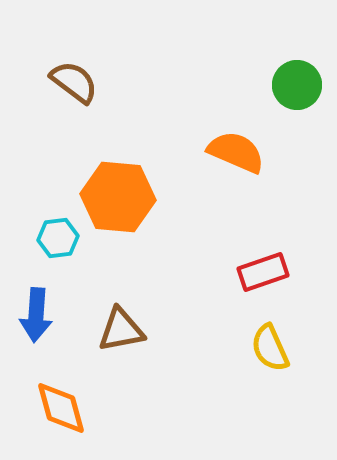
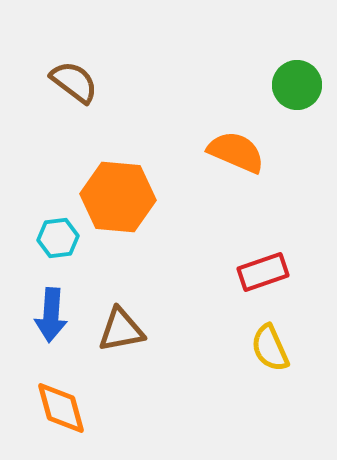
blue arrow: moved 15 px right
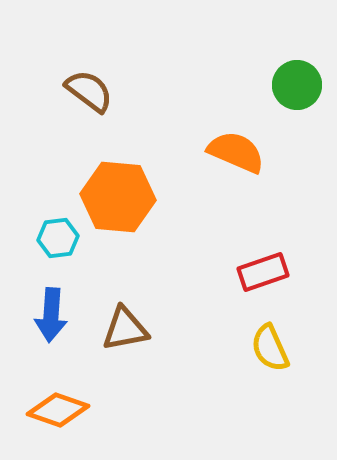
brown semicircle: moved 15 px right, 9 px down
brown triangle: moved 4 px right, 1 px up
orange diamond: moved 3 px left, 2 px down; rotated 56 degrees counterclockwise
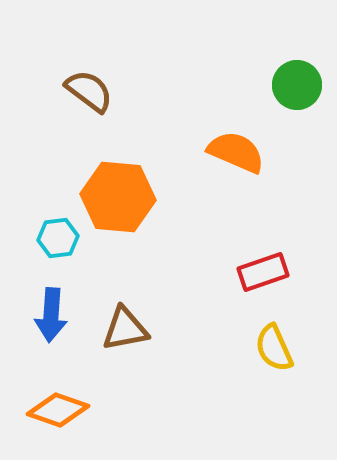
yellow semicircle: moved 4 px right
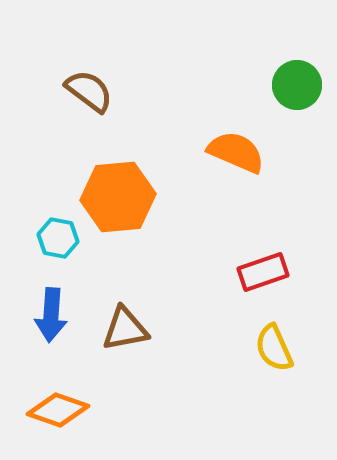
orange hexagon: rotated 10 degrees counterclockwise
cyan hexagon: rotated 18 degrees clockwise
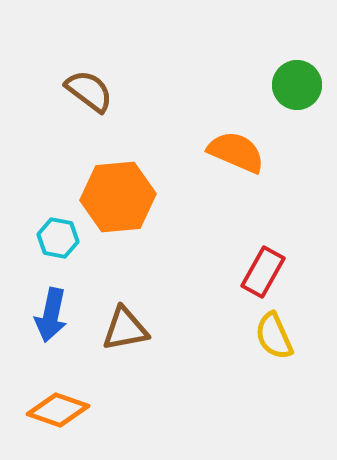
red rectangle: rotated 42 degrees counterclockwise
blue arrow: rotated 8 degrees clockwise
yellow semicircle: moved 12 px up
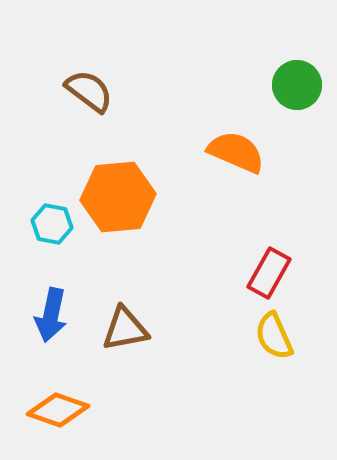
cyan hexagon: moved 6 px left, 14 px up
red rectangle: moved 6 px right, 1 px down
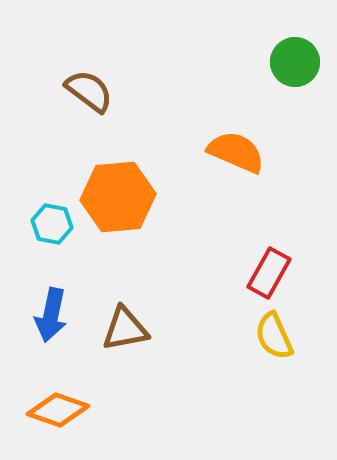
green circle: moved 2 px left, 23 px up
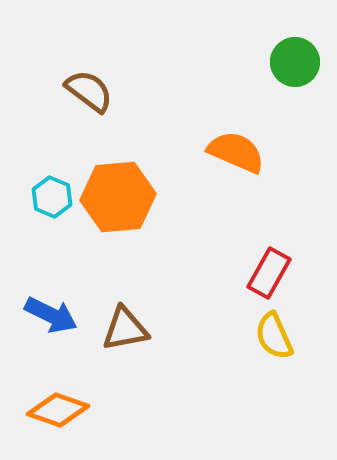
cyan hexagon: moved 27 px up; rotated 12 degrees clockwise
blue arrow: rotated 76 degrees counterclockwise
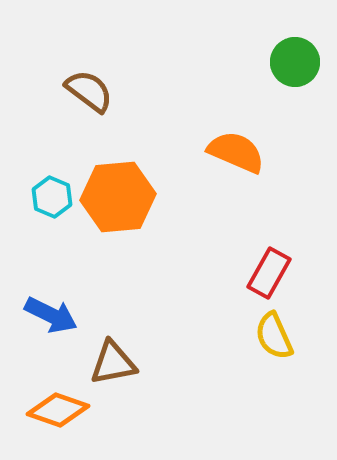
brown triangle: moved 12 px left, 34 px down
